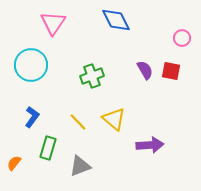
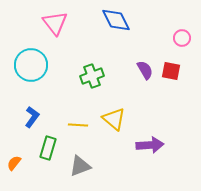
pink triangle: moved 2 px right; rotated 12 degrees counterclockwise
yellow line: moved 3 px down; rotated 42 degrees counterclockwise
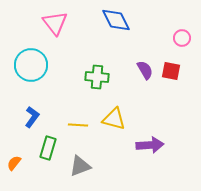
green cross: moved 5 px right, 1 px down; rotated 25 degrees clockwise
yellow triangle: rotated 25 degrees counterclockwise
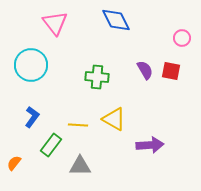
yellow triangle: rotated 15 degrees clockwise
green rectangle: moved 3 px right, 3 px up; rotated 20 degrees clockwise
gray triangle: rotated 20 degrees clockwise
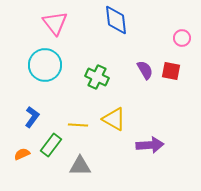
blue diamond: rotated 20 degrees clockwise
cyan circle: moved 14 px right
green cross: rotated 20 degrees clockwise
orange semicircle: moved 8 px right, 9 px up; rotated 28 degrees clockwise
